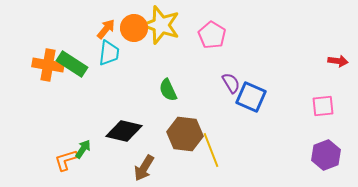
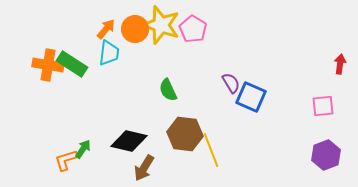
orange circle: moved 1 px right, 1 px down
pink pentagon: moved 19 px left, 6 px up
red arrow: moved 2 px right, 3 px down; rotated 90 degrees counterclockwise
black diamond: moved 5 px right, 10 px down
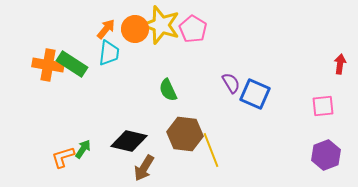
blue square: moved 4 px right, 3 px up
orange L-shape: moved 3 px left, 3 px up
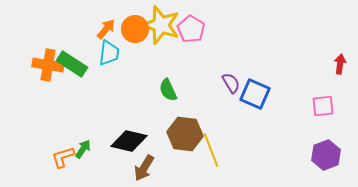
pink pentagon: moved 2 px left
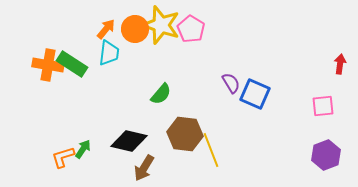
green semicircle: moved 7 px left, 4 px down; rotated 115 degrees counterclockwise
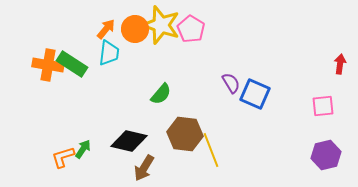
purple hexagon: rotated 8 degrees clockwise
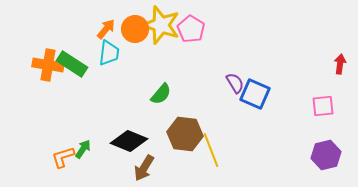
purple semicircle: moved 4 px right
black diamond: rotated 9 degrees clockwise
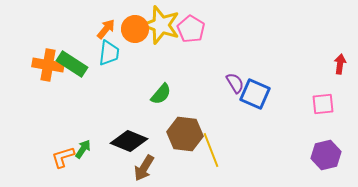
pink square: moved 2 px up
